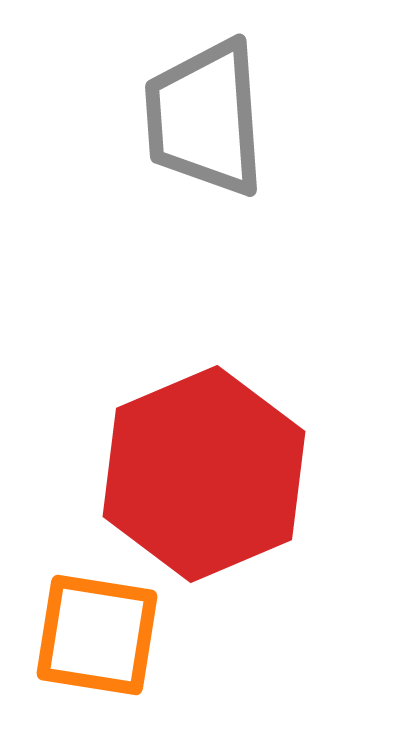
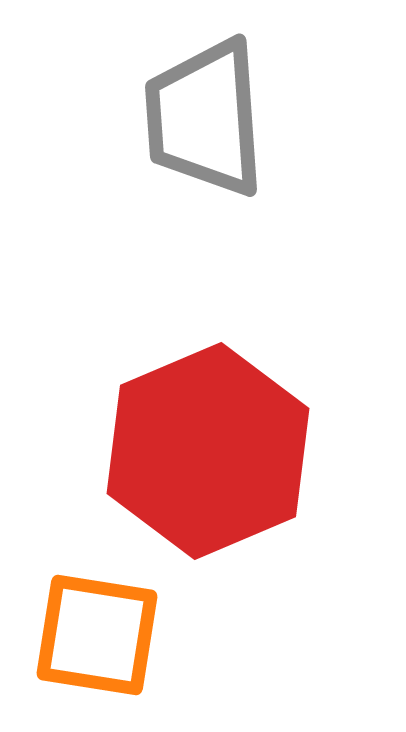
red hexagon: moved 4 px right, 23 px up
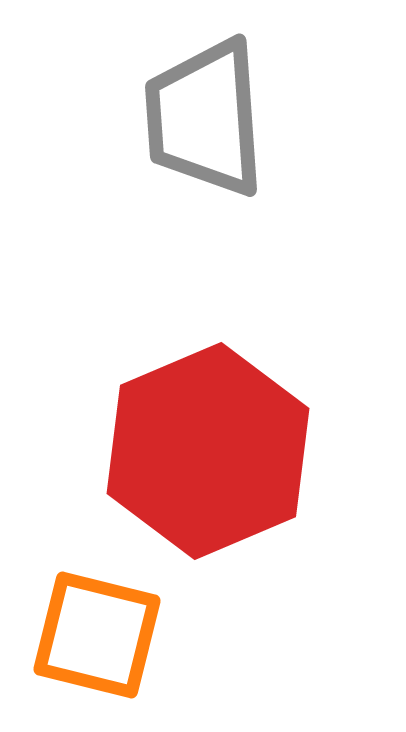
orange square: rotated 5 degrees clockwise
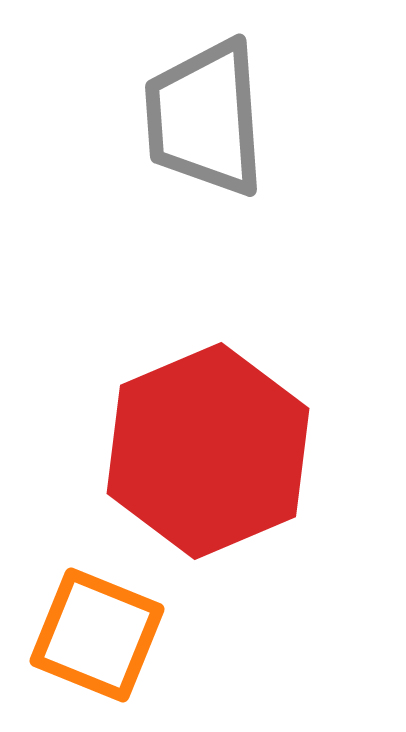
orange square: rotated 8 degrees clockwise
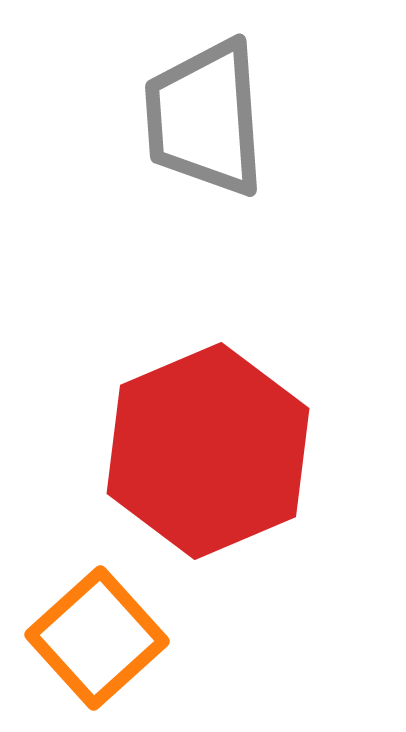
orange square: moved 3 px down; rotated 26 degrees clockwise
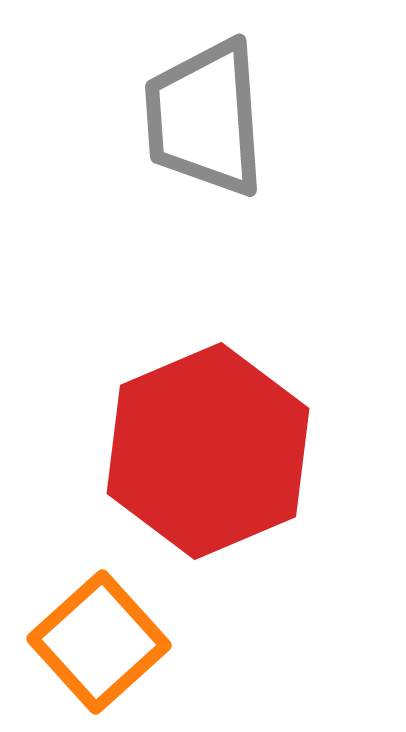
orange square: moved 2 px right, 4 px down
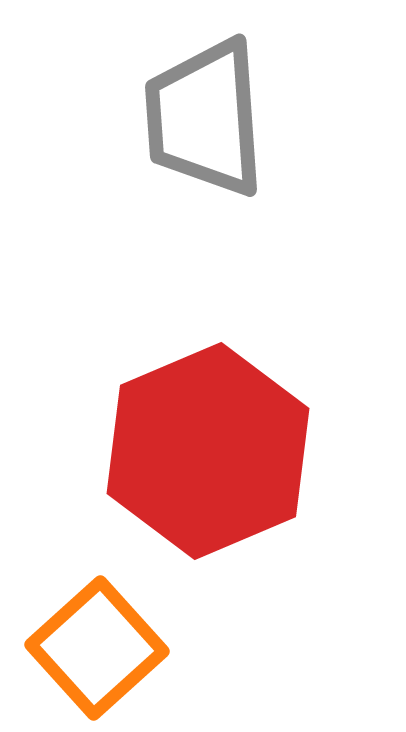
orange square: moved 2 px left, 6 px down
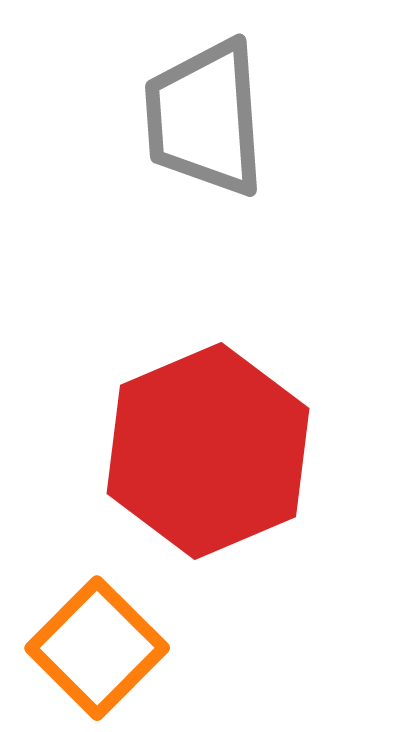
orange square: rotated 3 degrees counterclockwise
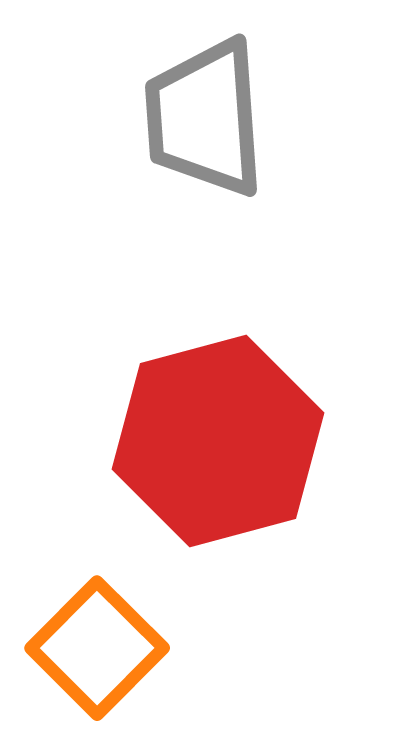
red hexagon: moved 10 px right, 10 px up; rotated 8 degrees clockwise
